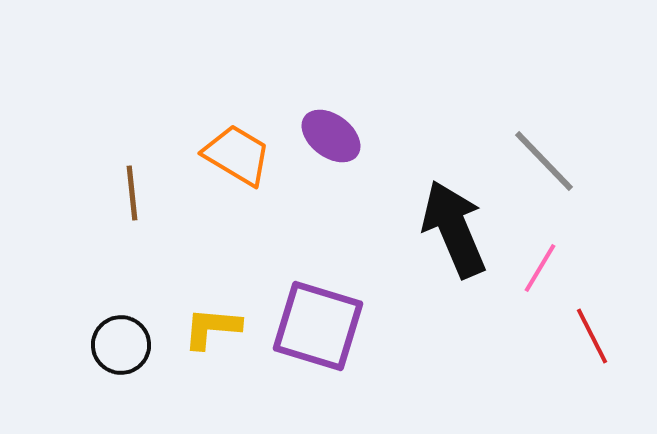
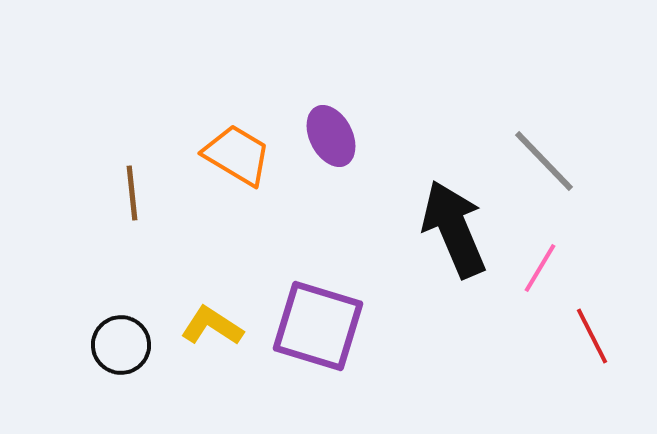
purple ellipse: rotated 26 degrees clockwise
yellow L-shape: moved 2 px up; rotated 28 degrees clockwise
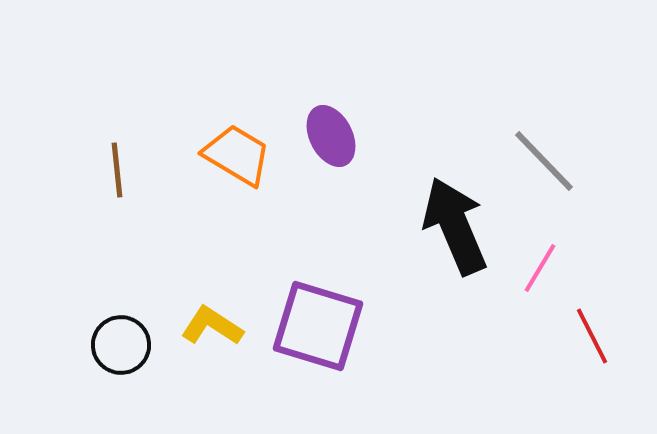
brown line: moved 15 px left, 23 px up
black arrow: moved 1 px right, 3 px up
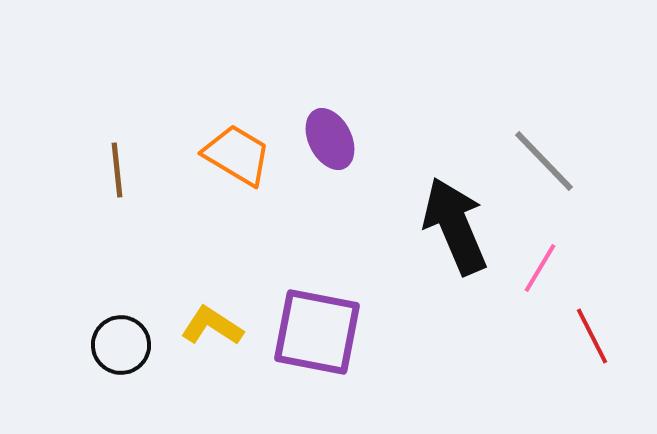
purple ellipse: moved 1 px left, 3 px down
purple square: moved 1 px left, 6 px down; rotated 6 degrees counterclockwise
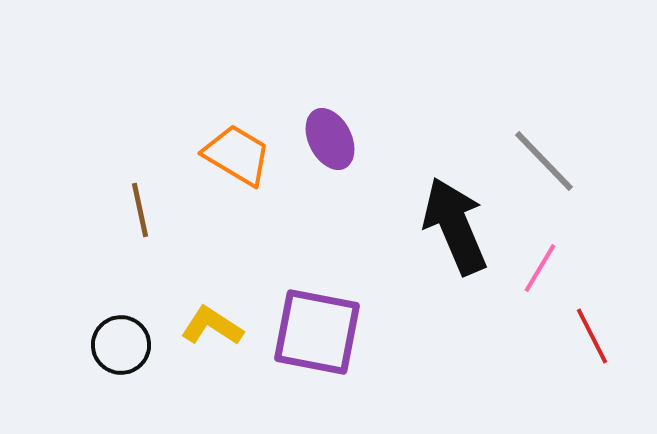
brown line: moved 23 px right, 40 px down; rotated 6 degrees counterclockwise
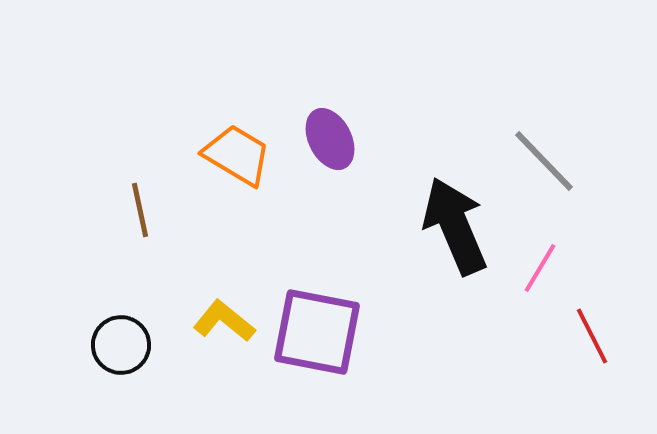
yellow L-shape: moved 12 px right, 5 px up; rotated 6 degrees clockwise
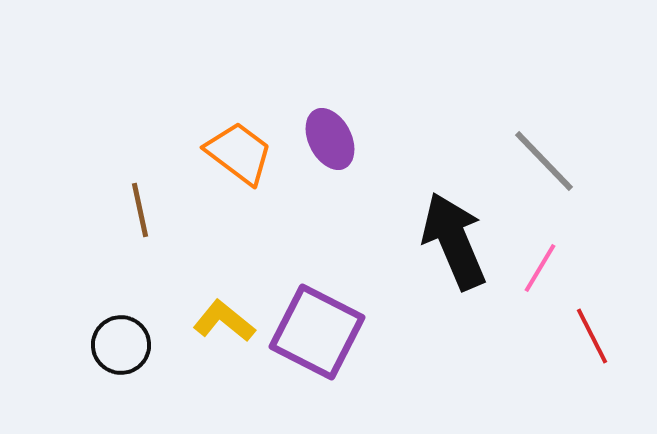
orange trapezoid: moved 2 px right, 2 px up; rotated 6 degrees clockwise
black arrow: moved 1 px left, 15 px down
purple square: rotated 16 degrees clockwise
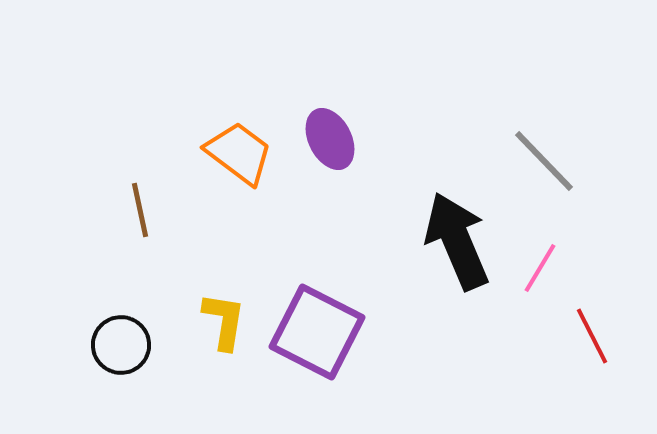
black arrow: moved 3 px right
yellow L-shape: rotated 60 degrees clockwise
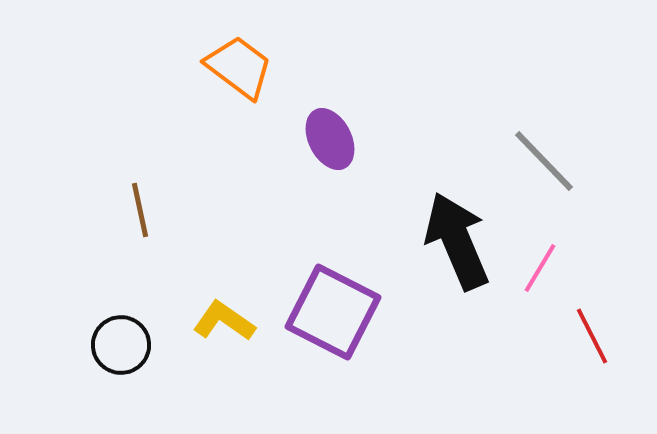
orange trapezoid: moved 86 px up
yellow L-shape: rotated 64 degrees counterclockwise
purple square: moved 16 px right, 20 px up
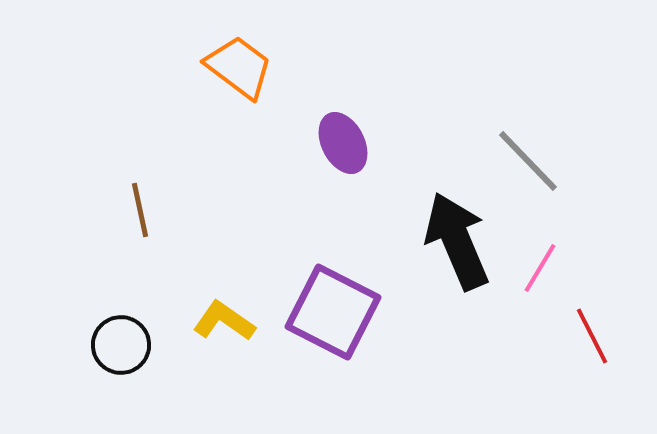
purple ellipse: moved 13 px right, 4 px down
gray line: moved 16 px left
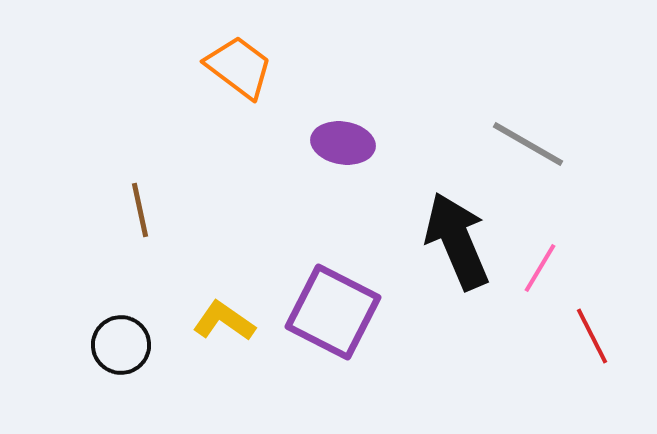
purple ellipse: rotated 54 degrees counterclockwise
gray line: moved 17 px up; rotated 16 degrees counterclockwise
